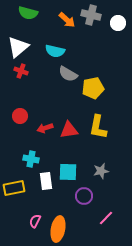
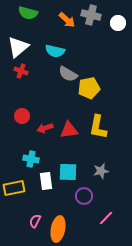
yellow pentagon: moved 4 px left
red circle: moved 2 px right
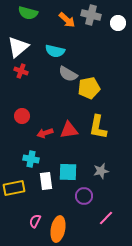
red arrow: moved 5 px down
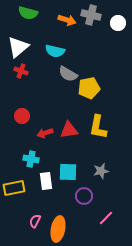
orange arrow: rotated 24 degrees counterclockwise
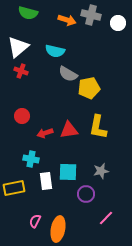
purple circle: moved 2 px right, 2 px up
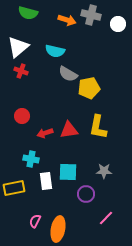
white circle: moved 1 px down
gray star: moved 3 px right; rotated 14 degrees clockwise
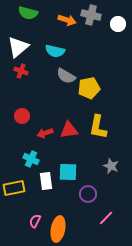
gray semicircle: moved 2 px left, 2 px down
cyan cross: rotated 14 degrees clockwise
gray star: moved 7 px right, 5 px up; rotated 21 degrees clockwise
purple circle: moved 2 px right
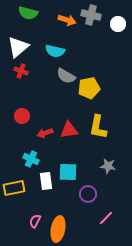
gray star: moved 3 px left; rotated 14 degrees counterclockwise
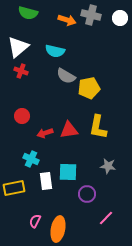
white circle: moved 2 px right, 6 px up
purple circle: moved 1 px left
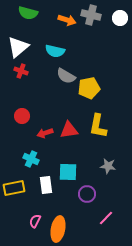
yellow L-shape: moved 1 px up
white rectangle: moved 4 px down
